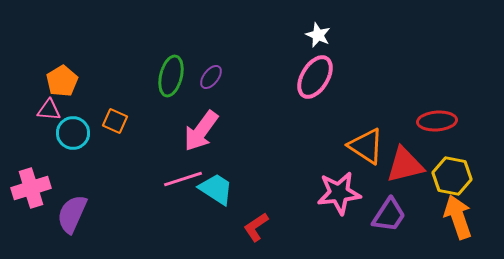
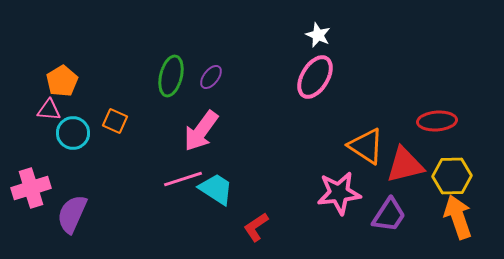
yellow hexagon: rotated 12 degrees counterclockwise
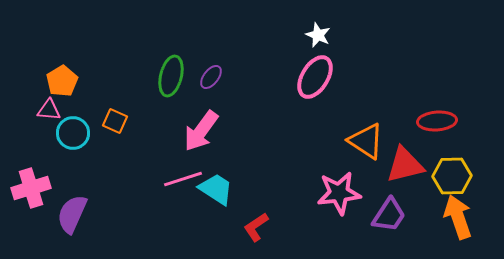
orange triangle: moved 5 px up
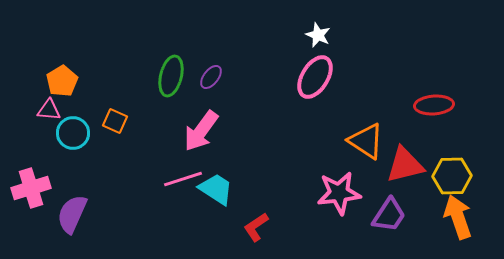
red ellipse: moved 3 px left, 16 px up
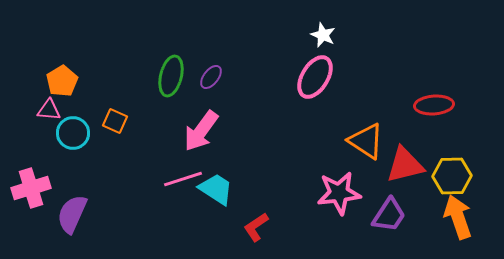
white star: moved 5 px right
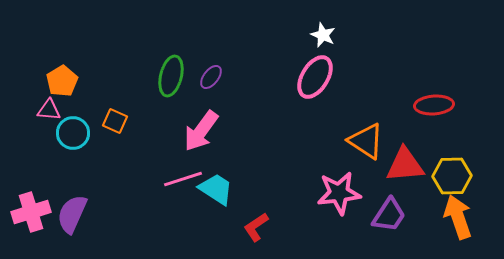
red triangle: rotated 9 degrees clockwise
pink cross: moved 24 px down
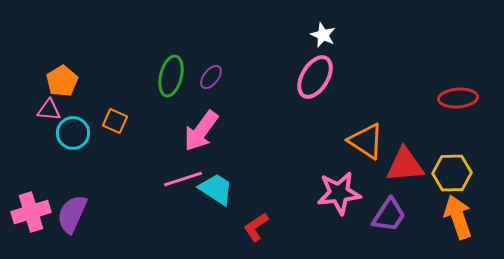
red ellipse: moved 24 px right, 7 px up
yellow hexagon: moved 3 px up
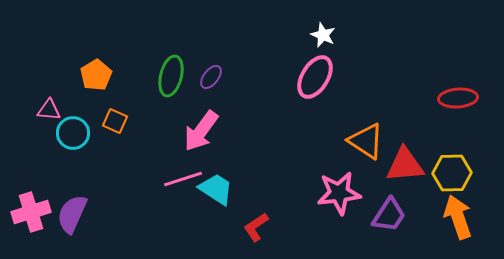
orange pentagon: moved 34 px right, 6 px up
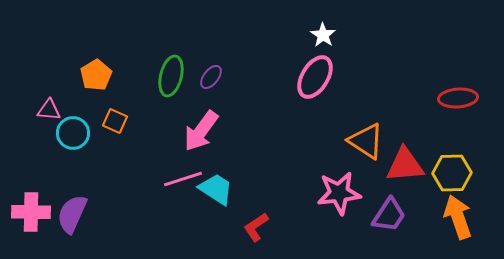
white star: rotated 10 degrees clockwise
pink cross: rotated 18 degrees clockwise
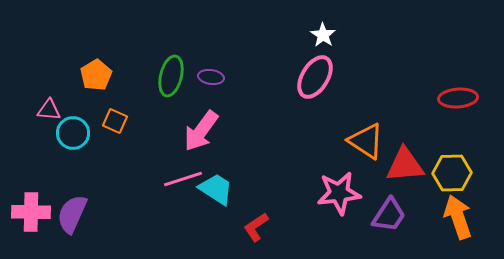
purple ellipse: rotated 60 degrees clockwise
